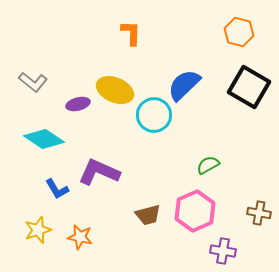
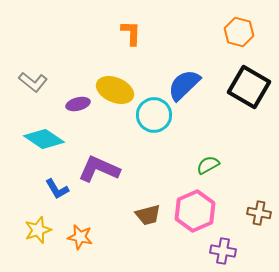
purple L-shape: moved 3 px up
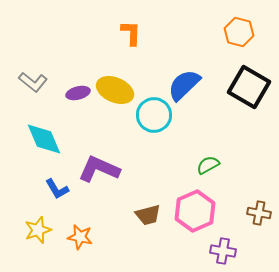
purple ellipse: moved 11 px up
cyan diamond: rotated 33 degrees clockwise
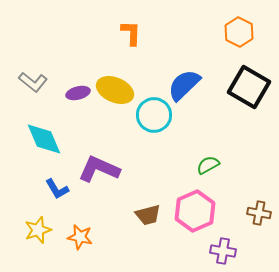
orange hexagon: rotated 12 degrees clockwise
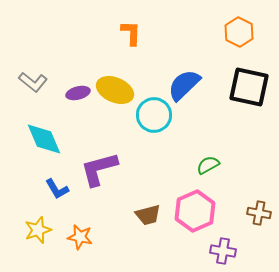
black square: rotated 18 degrees counterclockwise
purple L-shape: rotated 39 degrees counterclockwise
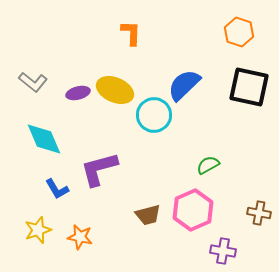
orange hexagon: rotated 8 degrees counterclockwise
pink hexagon: moved 2 px left, 1 px up
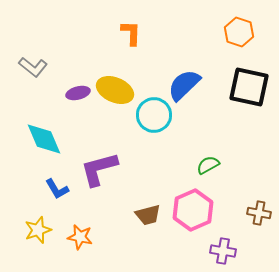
gray L-shape: moved 15 px up
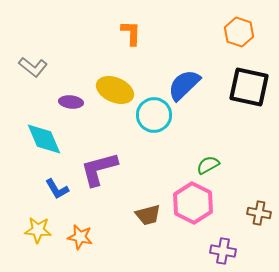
purple ellipse: moved 7 px left, 9 px down; rotated 20 degrees clockwise
pink hexagon: moved 7 px up; rotated 9 degrees counterclockwise
yellow star: rotated 24 degrees clockwise
